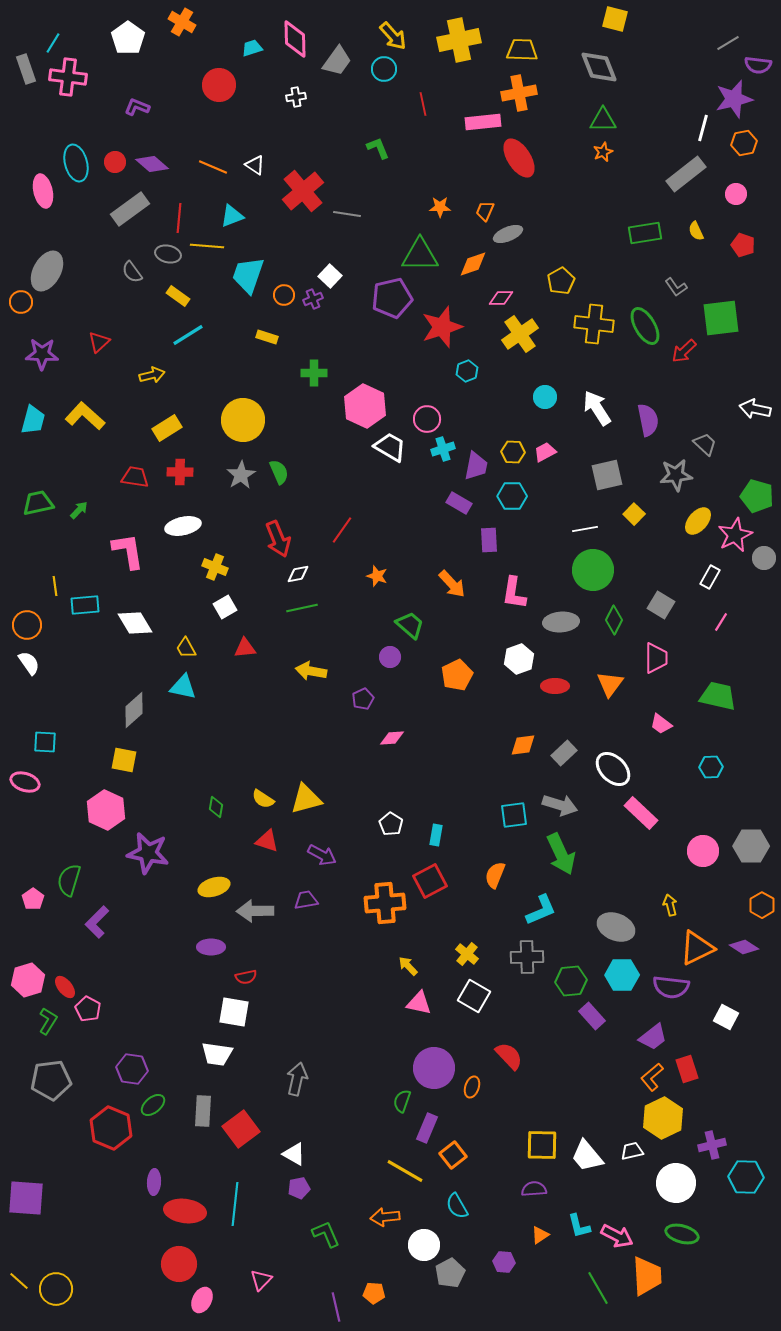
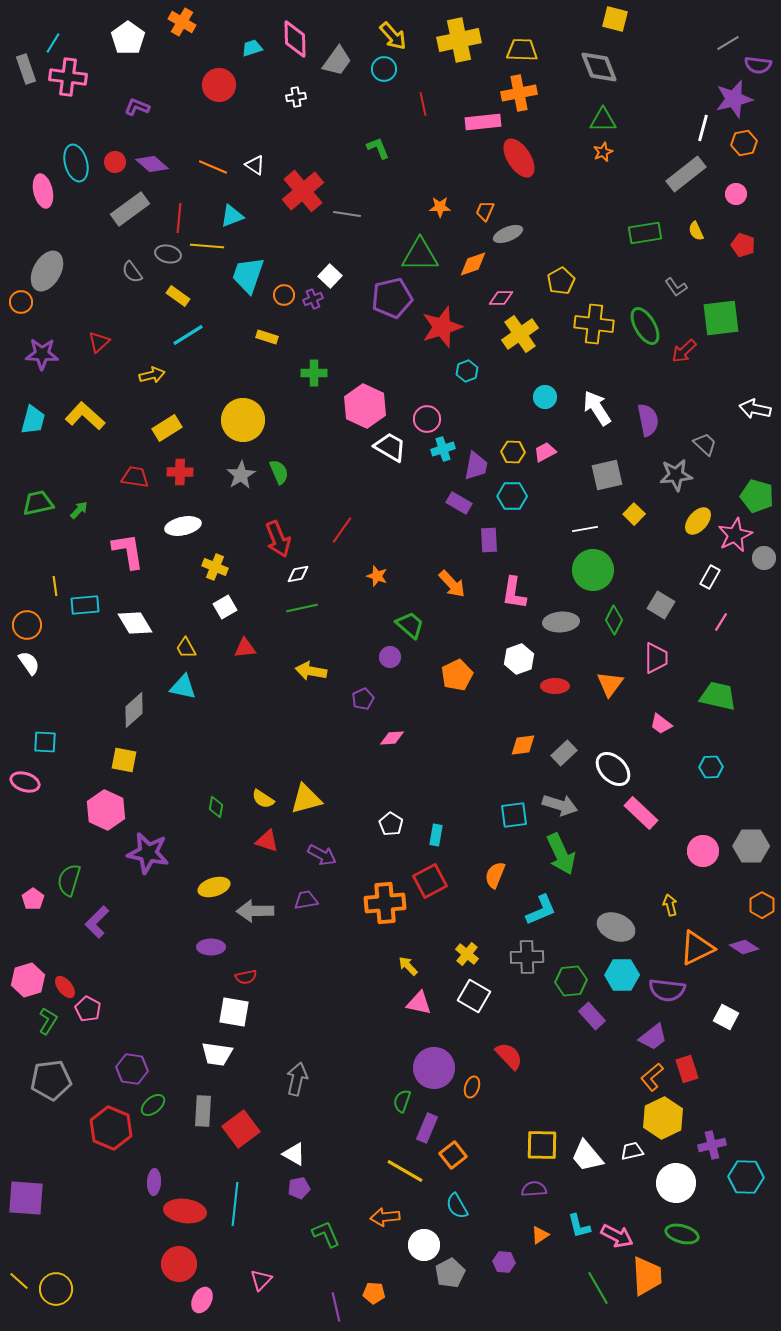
purple semicircle at (671, 987): moved 4 px left, 3 px down
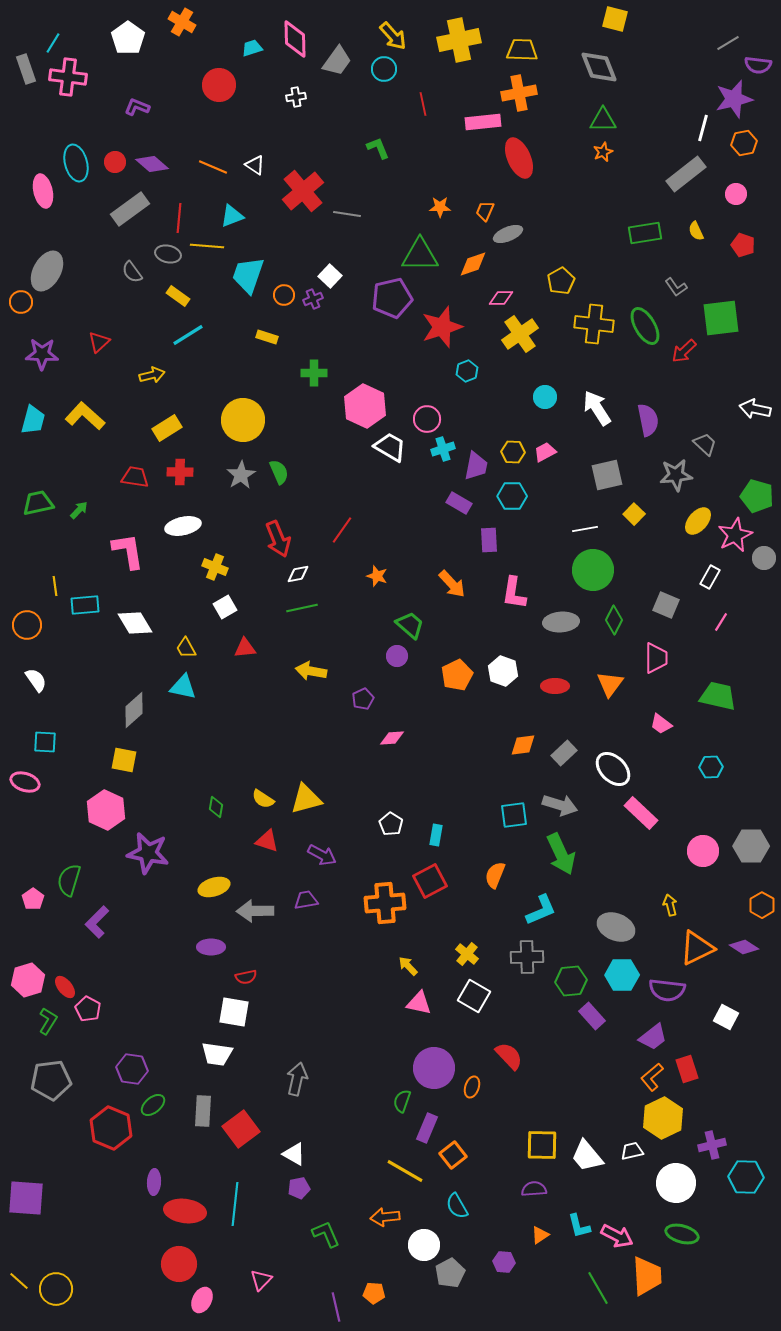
red ellipse at (519, 158): rotated 9 degrees clockwise
gray square at (661, 605): moved 5 px right; rotated 8 degrees counterclockwise
purple circle at (390, 657): moved 7 px right, 1 px up
white hexagon at (519, 659): moved 16 px left, 12 px down; rotated 20 degrees counterclockwise
white semicircle at (29, 663): moved 7 px right, 17 px down
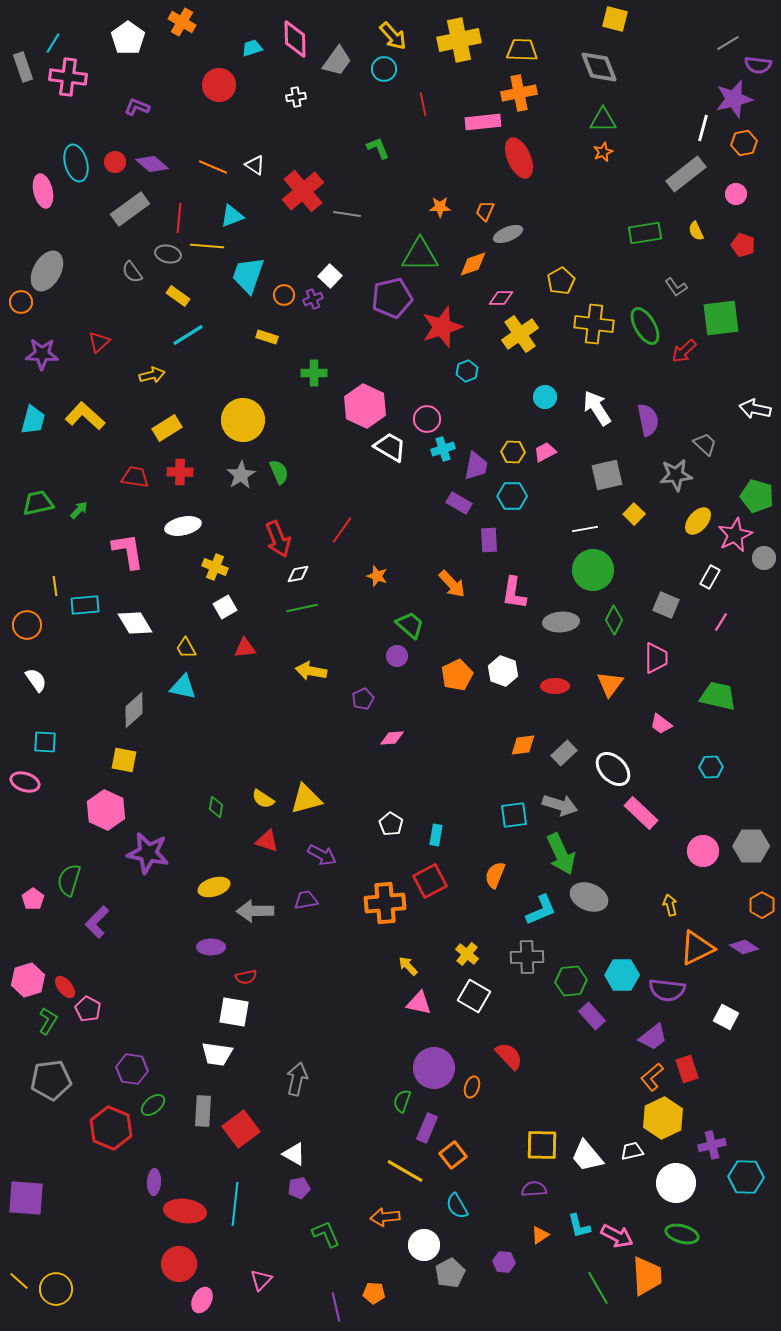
gray rectangle at (26, 69): moved 3 px left, 2 px up
gray ellipse at (616, 927): moved 27 px left, 30 px up
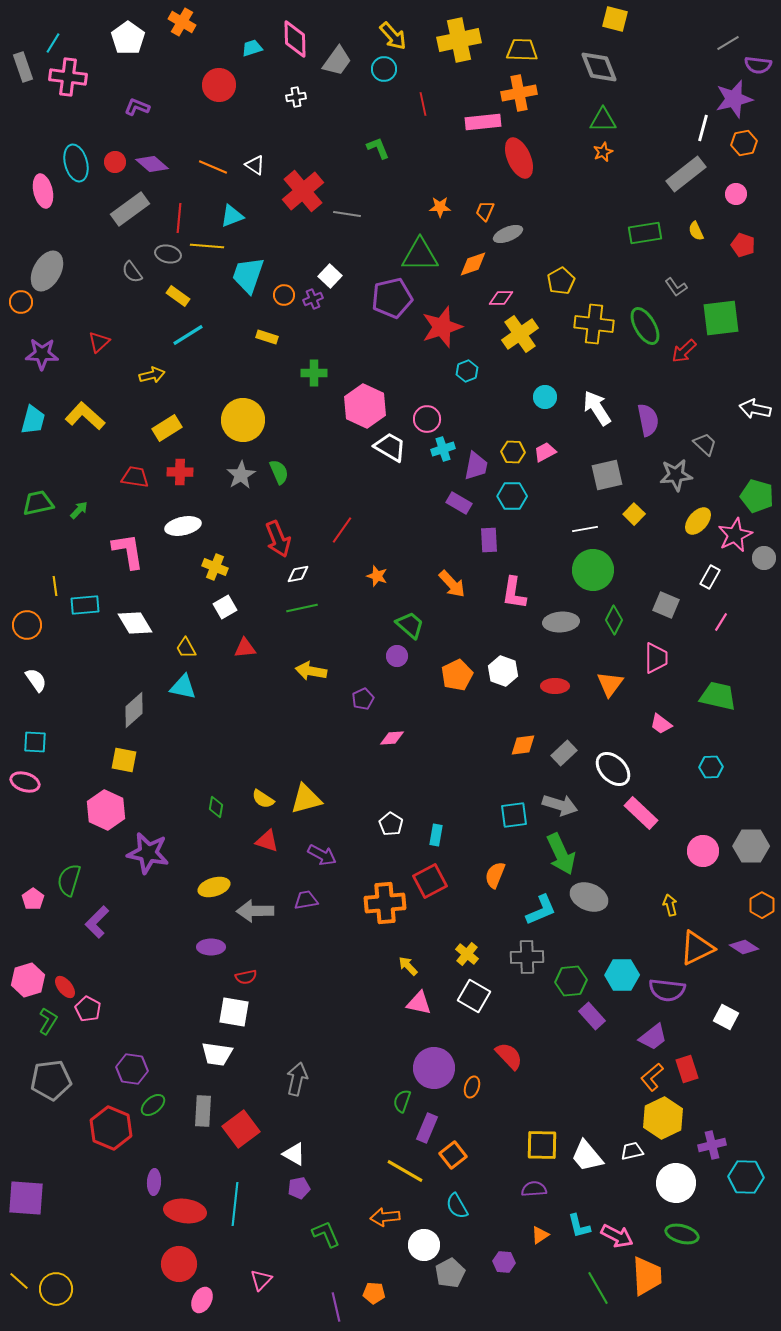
cyan square at (45, 742): moved 10 px left
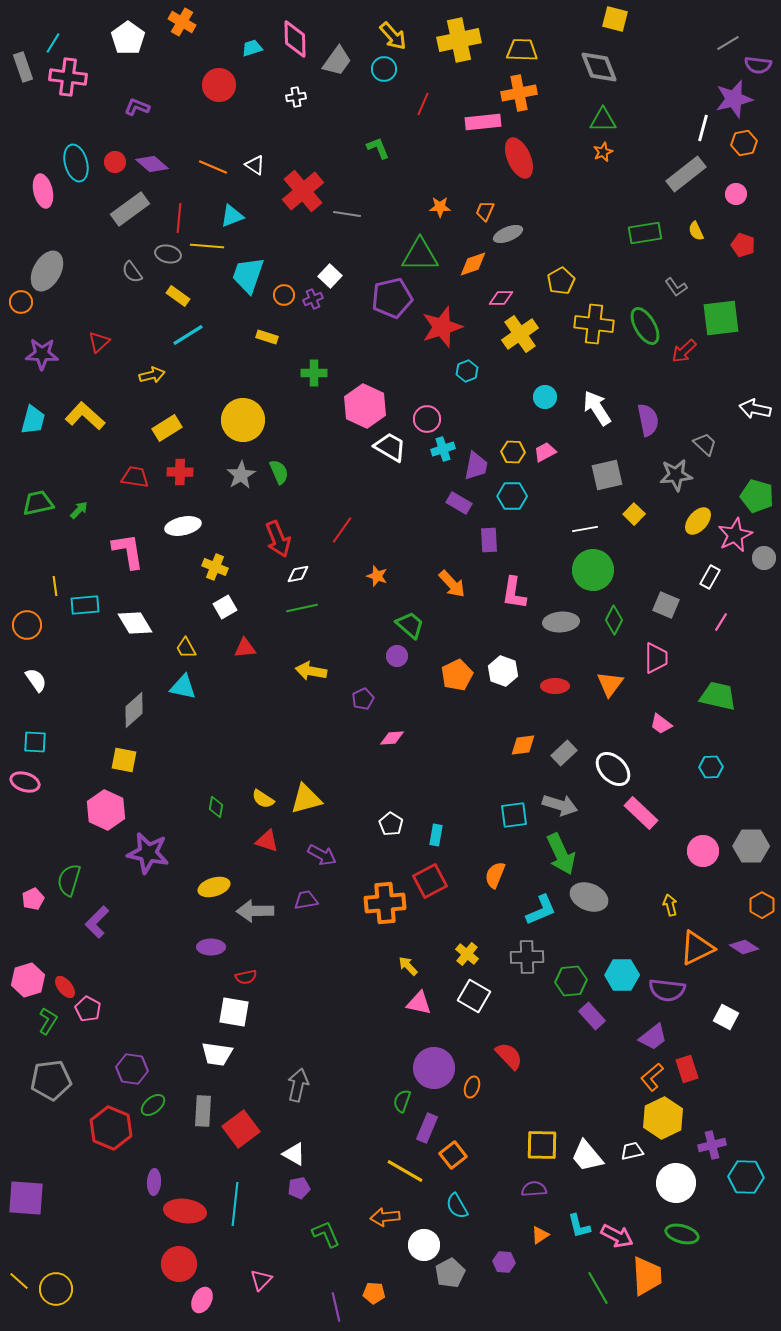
red line at (423, 104): rotated 35 degrees clockwise
pink pentagon at (33, 899): rotated 10 degrees clockwise
gray arrow at (297, 1079): moved 1 px right, 6 px down
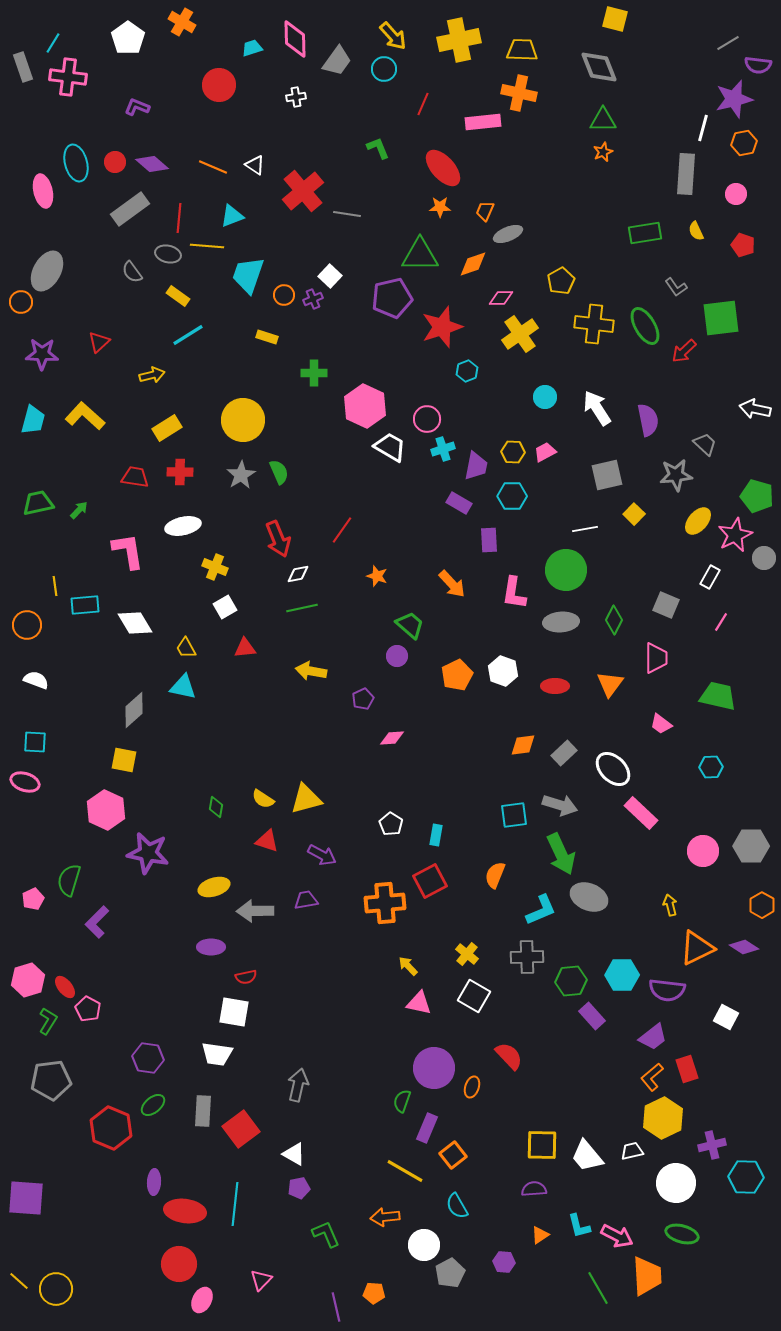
orange cross at (519, 93): rotated 24 degrees clockwise
red ellipse at (519, 158): moved 76 px left, 10 px down; rotated 18 degrees counterclockwise
gray rectangle at (686, 174): rotated 48 degrees counterclockwise
green circle at (593, 570): moved 27 px left
white semicircle at (36, 680): rotated 35 degrees counterclockwise
purple hexagon at (132, 1069): moved 16 px right, 11 px up
